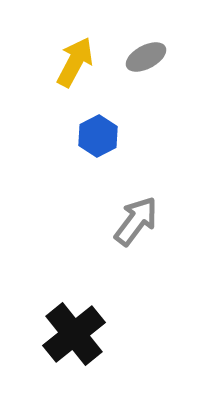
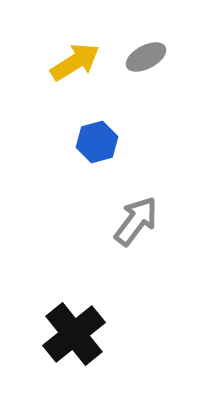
yellow arrow: rotated 30 degrees clockwise
blue hexagon: moved 1 px left, 6 px down; rotated 12 degrees clockwise
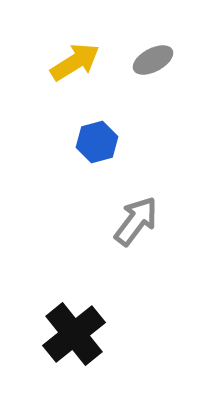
gray ellipse: moved 7 px right, 3 px down
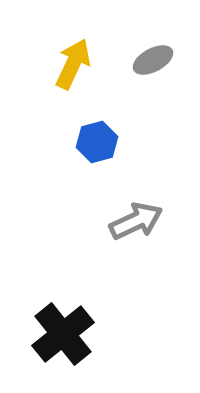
yellow arrow: moved 2 px left, 2 px down; rotated 33 degrees counterclockwise
gray arrow: rotated 28 degrees clockwise
black cross: moved 11 px left
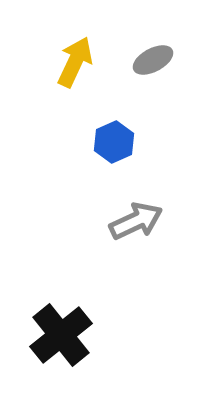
yellow arrow: moved 2 px right, 2 px up
blue hexagon: moved 17 px right; rotated 9 degrees counterclockwise
black cross: moved 2 px left, 1 px down
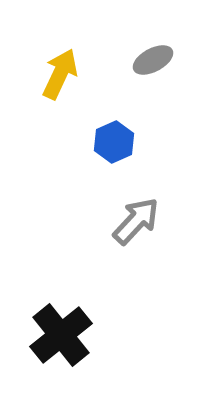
yellow arrow: moved 15 px left, 12 px down
gray arrow: rotated 22 degrees counterclockwise
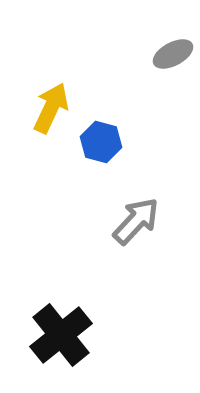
gray ellipse: moved 20 px right, 6 px up
yellow arrow: moved 9 px left, 34 px down
blue hexagon: moved 13 px left; rotated 21 degrees counterclockwise
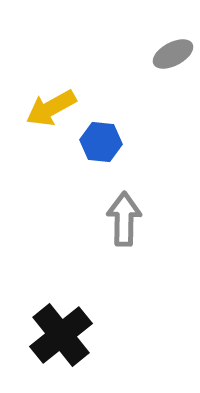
yellow arrow: rotated 144 degrees counterclockwise
blue hexagon: rotated 9 degrees counterclockwise
gray arrow: moved 12 px left, 2 px up; rotated 42 degrees counterclockwise
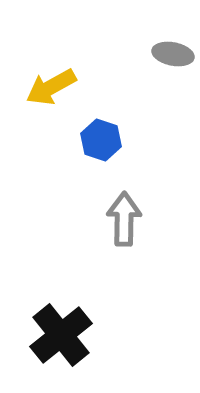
gray ellipse: rotated 39 degrees clockwise
yellow arrow: moved 21 px up
blue hexagon: moved 2 px up; rotated 12 degrees clockwise
